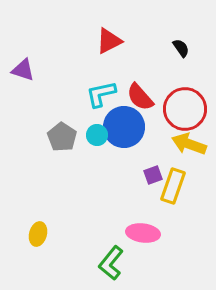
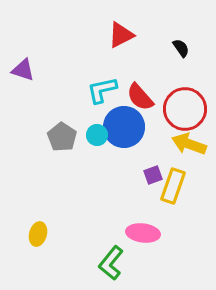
red triangle: moved 12 px right, 6 px up
cyan L-shape: moved 1 px right, 4 px up
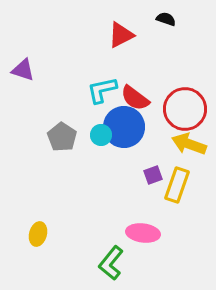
black semicircle: moved 15 px left, 29 px up; rotated 36 degrees counterclockwise
red semicircle: moved 5 px left, 1 px down; rotated 12 degrees counterclockwise
cyan circle: moved 4 px right
yellow rectangle: moved 4 px right, 1 px up
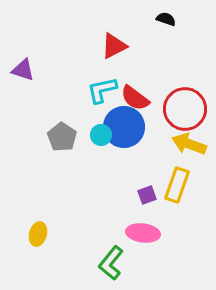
red triangle: moved 7 px left, 11 px down
purple square: moved 6 px left, 20 px down
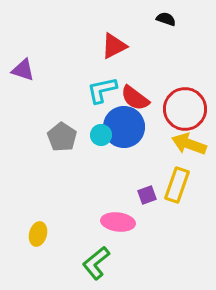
pink ellipse: moved 25 px left, 11 px up
green L-shape: moved 15 px left; rotated 12 degrees clockwise
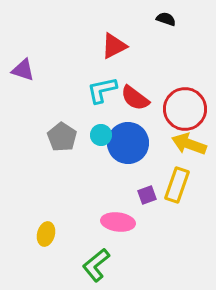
blue circle: moved 4 px right, 16 px down
yellow ellipse: moved 8 px right
green L-shape: moved 2 px down
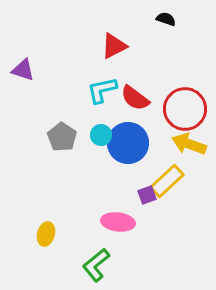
yellow rectangle: moved 10 px left, 4 px up; rotated 28 degrees clockwise
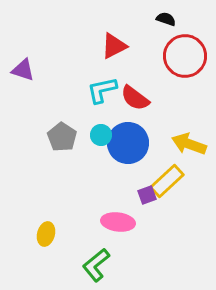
red circle: moved 53 px up
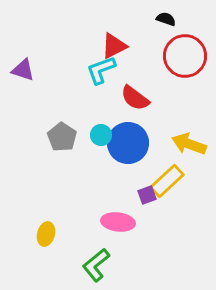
cyan L-shape: moved 1 px left, 20 px up; rotated 8 degrees counterclockwise
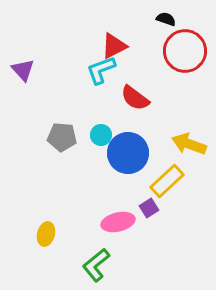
red circle: moved 5 px up
purple triangle: rotated 30 degrees clockwise
gray pentagon: rotated 28 degrees counterclockwise
blue circle: moved 10 px down
purple square: moved 2 px right, 13 px down; rotated 12 degrees counterclockwise
pink ellipse: rotated 20 degrees counterclockwise
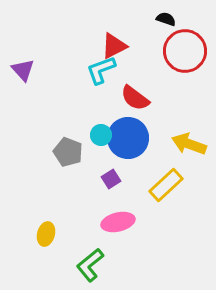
gray pentagon: moved 6 px right, 15 px down; rotated 16 degrees clockwise
blue circle: moved 15 px up
yellow rectangle: moved 1 px left, 4 px down
purple square: moved 38 px left, 29 px up
green L-shape: moved 6 px left
